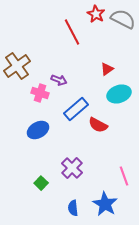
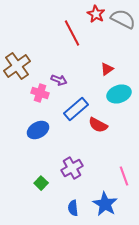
red line: moved 1 px down
purple cross: rotated 15 degrees clockwise
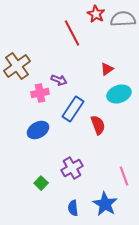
gray semicircle: rotated 30 degrees counterclockwise
pink cross: rotated 30 degrees counterclockwise
blue rectangle: moved 3 px left; rotated 15 degrees counterclockwise
red semicircle: rotated 138 degrees counterclockwise
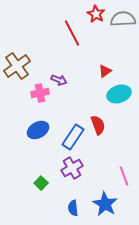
red triangle: moved 2 px left, 2 px down
blue rectangle: moved 28 px down
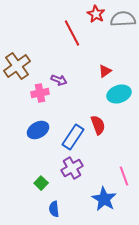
blue star: moved 1 px left, 5 px up
blue semicircle: moved 19 px left, 1 px down
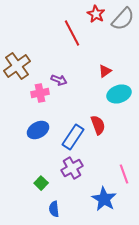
gray semicircle: rotated 135 degrees clockwise
pink line: moved 2 px up
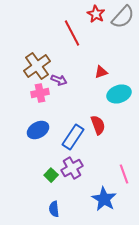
gray semicircle: moved 2 px up
brown cross: moved 20 px right
red triangle: moved 4 px left, 1 px down; rotated 16 degrees clockwise
green square: moved 10 px right, 8 px up
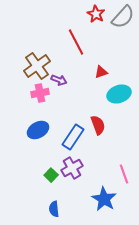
red line: moved 4 px right, 9 px down
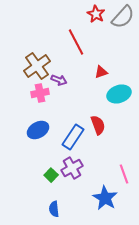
blue star: moved 1 px right, 1 px up
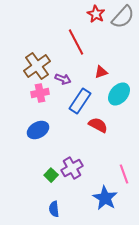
purple arrow: moved 4 px right, 1 px up
cyan ellipse: rotated 30 degrees counterclockwise
red semicircle: rotated 42 degrees counterclockwise
blue rectangle: moved 7 px right, 36 px up
